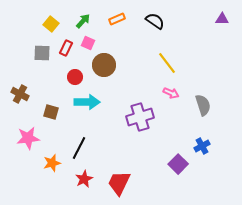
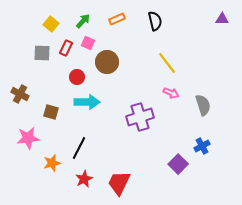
black semicircle: rotated 42 degrees clockwise
brown circle: moved 3 px right, 3 px up
red circle: moved 2 px right
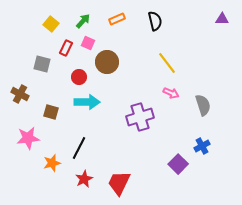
gray square: moved 11 px down; rotated 12 degrees clockwise
red circle: moved 2 px right
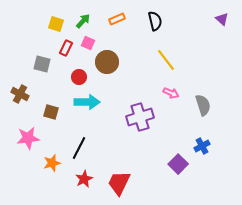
purple triangle: rotated 40 degrees clockwise
yellow square: moved 5 px right; rotated 21 degrees counterclockwise
yellow line: moved 1 px left, 3 px up
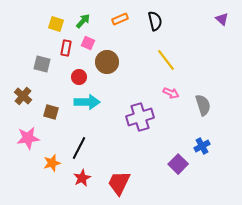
orange rectangle: moved 3 px right
red rectangle: rotated 14 degrees counterclockwise
brown cross: moved 3 px right, 2 px down; rotated 12 degrees clockwise
red star: moved 2 px left, 1 px up
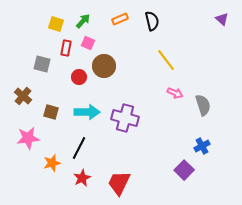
black semicircle: moved 3 px left
brown circle: moved 3 px left, 4 px down
pink arrow: moved 4 px right
cyan arrow: moved 10 px down
purple cross: moved 15 px left, 1 px down; rotated 32 degrees clockwise
purple square: moved 6 px right, 6 px down
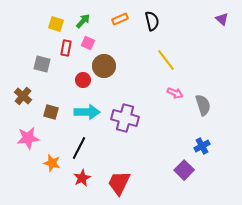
red circle: moved 4 px right, 3 px down
orange star: rotated 30 degrees clockwise
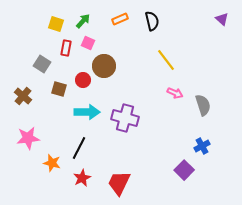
gray square: rotated 18 degrees clockwise
brown square: moved 8 px right, 23 px up
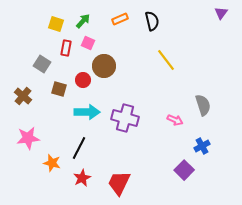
purple triangle: moved 1 px left, 6 px up; rotated 24 degrees clockwise
pink arrow: moved 27 px down
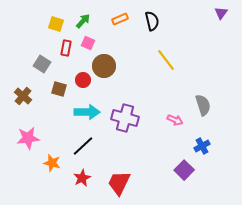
black line: moved 4 px right, 2 px up; rotated 20 degrees clockwise
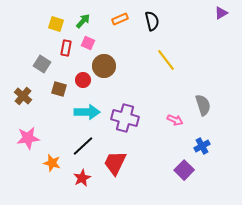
purple triangle: rotated 24 degrees clockwise
red trapezoid: moved 4 px left, 20 px up
